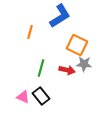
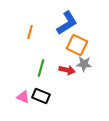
blue L-shape: moved 7 px right, 7 px down
black rectangle: rotated 30 degrees counterclockwise
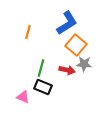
orange line: moved 2 px left
orange square: moved 1 px left; rotated 15 degrees clockwise
black rectangle: moved 2 px right, 9 px up
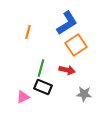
orange square: rotated 15 degrees clockwise
gray star: moved 30 px down
pink triangle: rotated 48 degrees counterclockwise
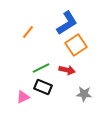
orange line: rotated 24 degrees clockwise
green line: rotated 48 degrees clockwise
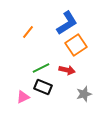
gray star: rotated 21 degrees counterclockwise
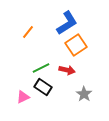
black rectangle: rotated 12 degrees clockwise
gray star: rotated 21 degrees counterclockwise
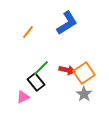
orange square: moved 8 px right, 28 px down
green line: rotated 18 degrees counterclockwise
black rectangle: moved 7 px left, 5 px up; rotated 18 degrees clockwise
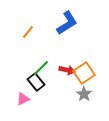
pink triangle: moved 2 px down
